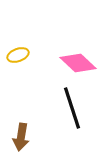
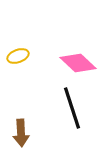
yellow ellipse: moved 1 px down
brown arrow: moved 4 px up; rotated 12 degrees counterclockwise
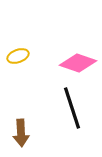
pink diamond: rotated 24 degrees counterclockwise
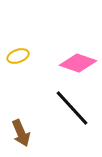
black line: rotated 24 degrees counterclockwise
brown arrow: rotated 20 degrees counterclockwise
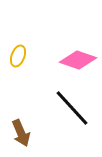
yellow ellipse: rotated 50 degrees counterclockwise
pink diamond: moved 3 px up
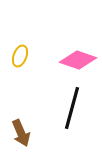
yellow ellipse: moved 2 px right
black line: rotated 57 degrees clockwise
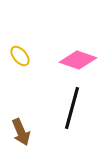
yellow ellipse: rotated 60 degrees counterclockwise
brown arrow: moved 1 px up
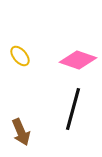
black line: moved 1 px right, 1 px down
